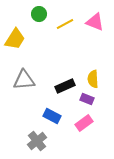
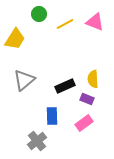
gray triangle: rotated 35 degrees counterclockwise
blue rectangle: rotated 60 degrees clockwise
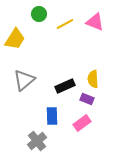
pink rectangle: moved 2 px left
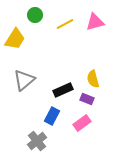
green circle: moved 4 px left, 1 px down
pink triangle: rotated 36 degrees counterclockwise
yellow semicircle: rotated 12 degrees counterclockwise
black rectangle: moved 2 px left, 4 px down
blue rectangle: rotated 30 degrees clockwise
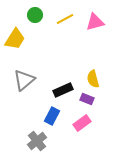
yellow line: moved 5 px up
